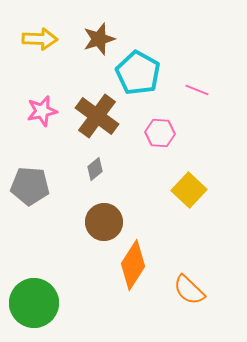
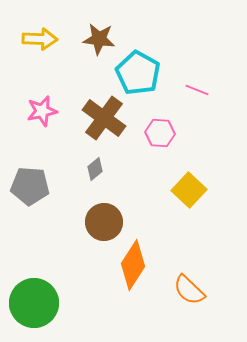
brown star: rotated 24 degrees clockwise
brown cross: moved 7 px right, 2 px down
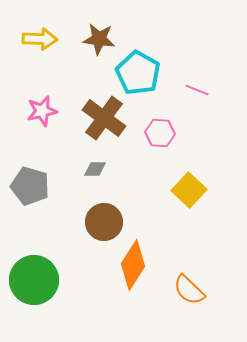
gray diamond: rotated 40 degrees clockwise
gray pentagon: rotated 12 degrees clockwise
green circle: moved 23 px up
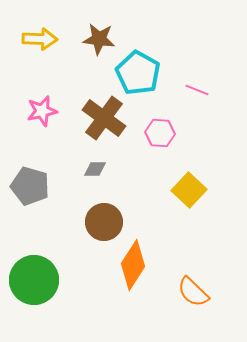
orange semicircle: moved 4 px right, 2 px down
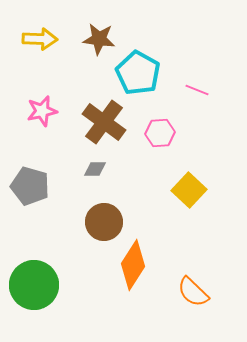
brown cross: moved 4 px down
pink hexagon: rotated 8 degrees counterclockwise
green circle: moved 5 px down
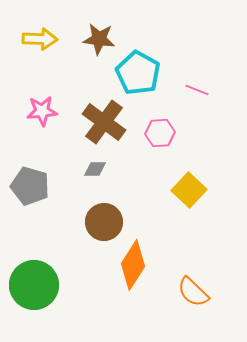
pink star: rotated 8 degrees clockwise
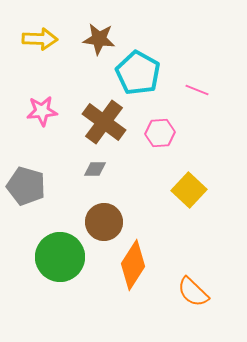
gray pentagon: moved 4 px left
green circle: moved 26 px right, 28 px up
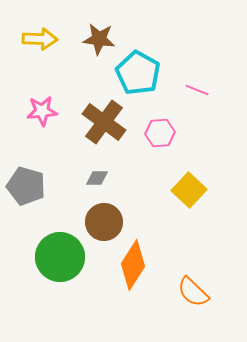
gray diamond: moved 2 px right, 9 px down
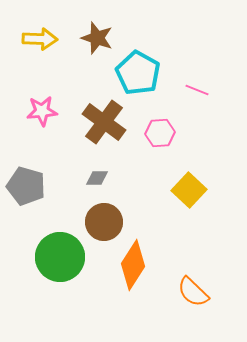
brown star: moved 2 px left, 1 px up; rotated 12 degrees clockwise
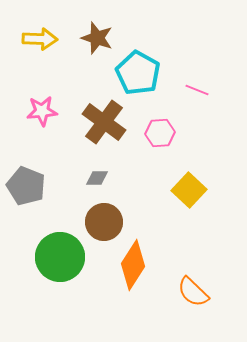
gray pentagon: rotated 6 degrees clockwise
